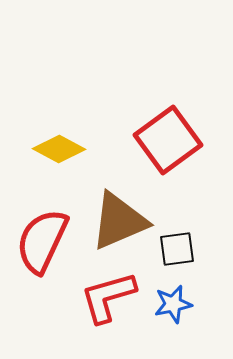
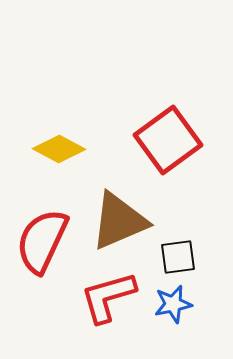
black square: moved 1 px right, 8 px down
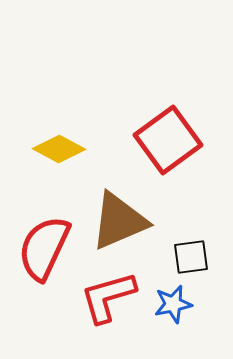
red semicircle: moved 2 px right, 7 px down
black square: moved 13 px right
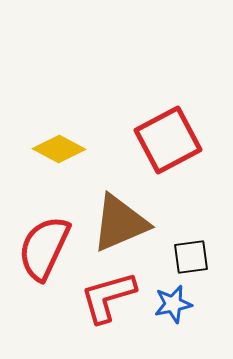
red square: rotated 8 degrees clockwise
brown triangle: moved 1 px right, 2 px down
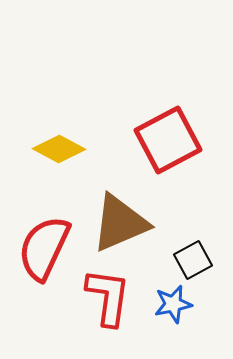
black square: moved 2 px right, 3 px down; rotated 21 degrees counterclockwise
red L-shape: rotated 114 degrees clockwise
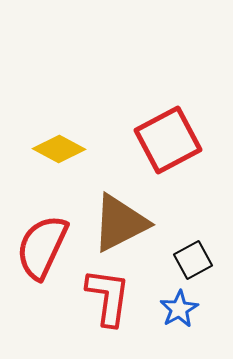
brown triangle: rotated 4 degrees counterclockwise
red semicircle: moved 2 px left, 1 px up
blue star: moved 6 px right, 5 px down; rotated 18 degrees counterclockwise
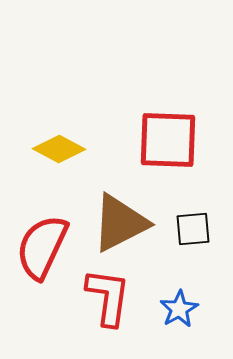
red square: rotated 30 degrees clockwise
black square: moved 31 px up; rotated 24 degrees clockwise
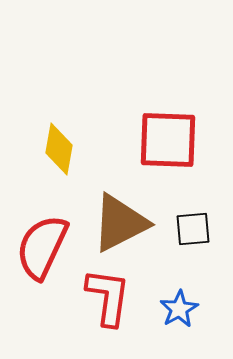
yellow diamond: rotated 72 degrees clockwise
